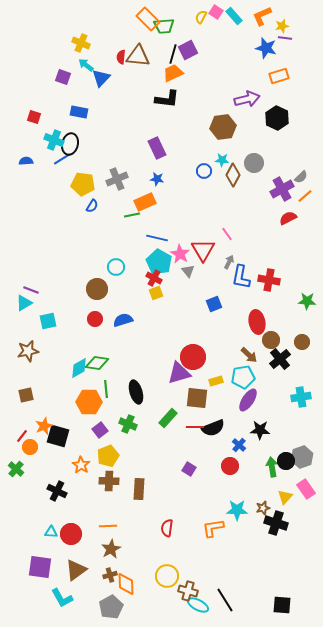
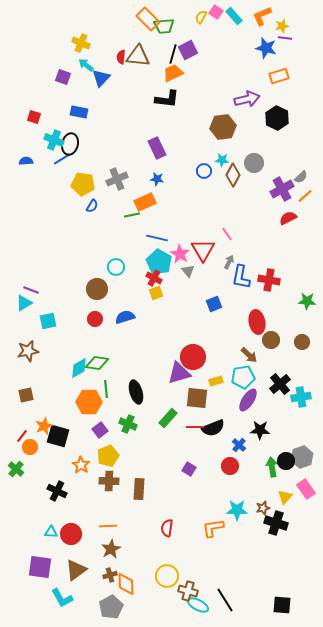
blue semicircle at (123, 320): moved 2 px right, 3 px up
black cross at (280, 359): moved 25 px down
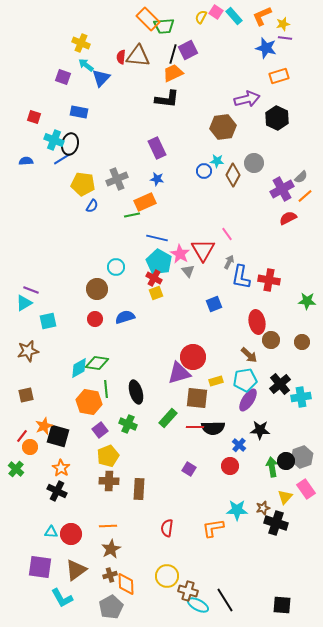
yellow star at (282, 26): moved 1 px right, 2 px up
cyan star at (222, 160): moved 5 px left, 1 px down
cyan pentagon at (243, 377): moved 2 px right, 3 px down
orange hexagon at (89, 402): rotated 10 degrees clockwise
black semicircle at (213, 428): rotated 20 degrees clockwise
orange star at (81, 465): moved 20 px left, 3 px down
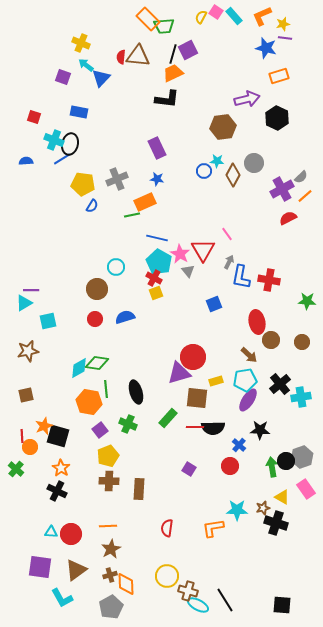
purple line at (31, 290): rotated 21 degrees counterclockwise
red line at (22, 436): rotated 40 degrees counterclockwise
yellow triangle at (285, 497): moved 3 px left; rotated 42 degrees counterclockwise
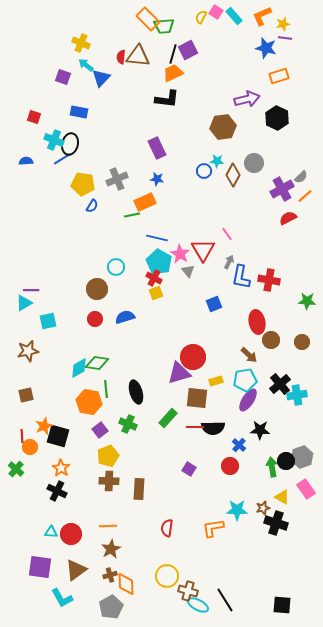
cyan cross at (301, 397): moved 4 px left, 2 px up
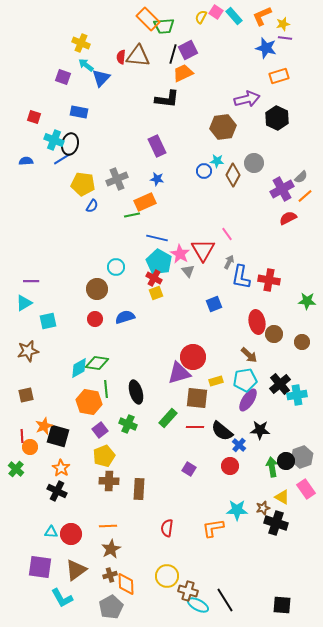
orange trapezoid at (173, 73): moved 10 px right
purple rectangle at (157, 148): moved 2 px up
purple line at (31, 290): moved 9 px up
brown circle at (271, 340): moved 3 px right, 6 px up
black semicircle at (213, 428): moved 9 px right, 3 px down; rotated 40 degrees clockwise
yellow pentagon at (108, 456): moved 4 px left
